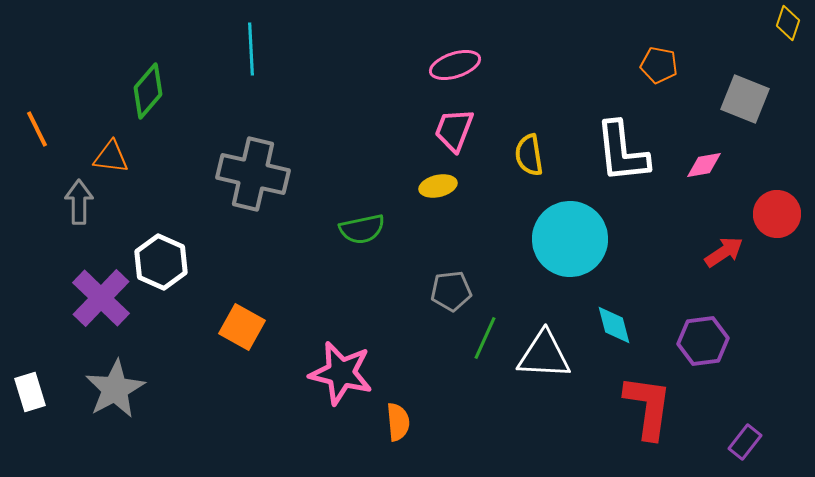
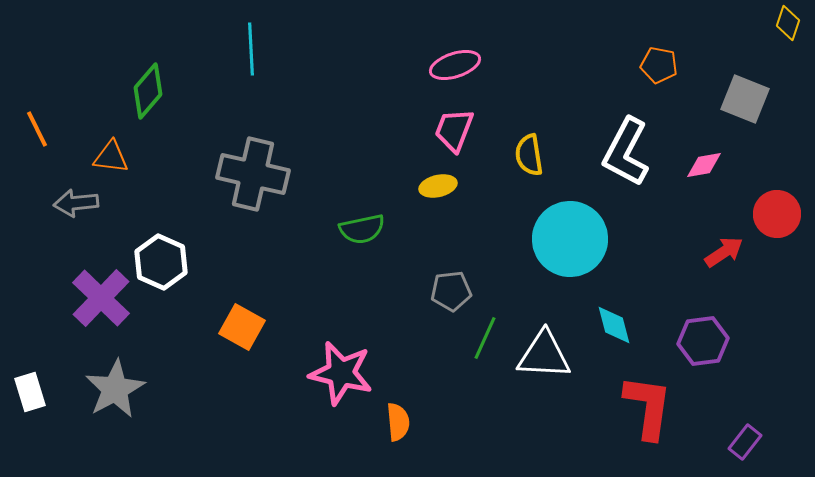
white L-shape: moved 4 px right; rotated 34 degrees clockwise
gray arrow: moved 3 px left, 1 px down; rotated 96 degrees counterclockwise
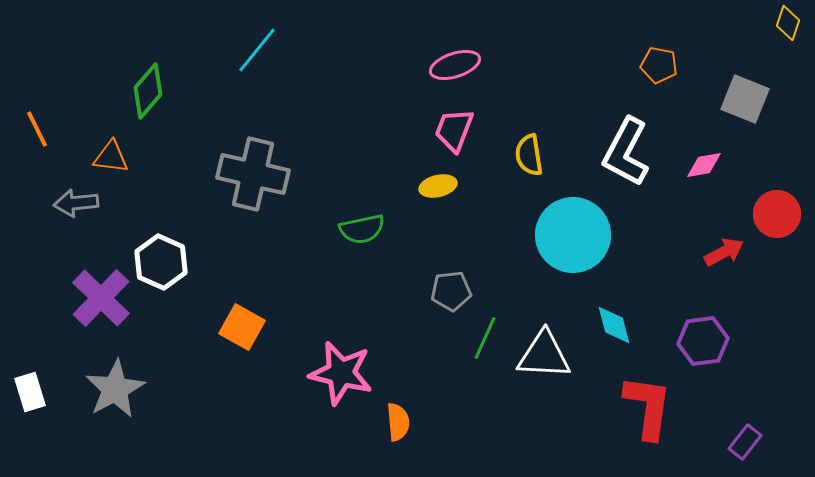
cyan line: moved 6 px right, 1 px down; rotated 42 degrees clockwise
cyan circle: moved 3 px right, 4 px up
red arrow: rotated 6 degrees clockwise
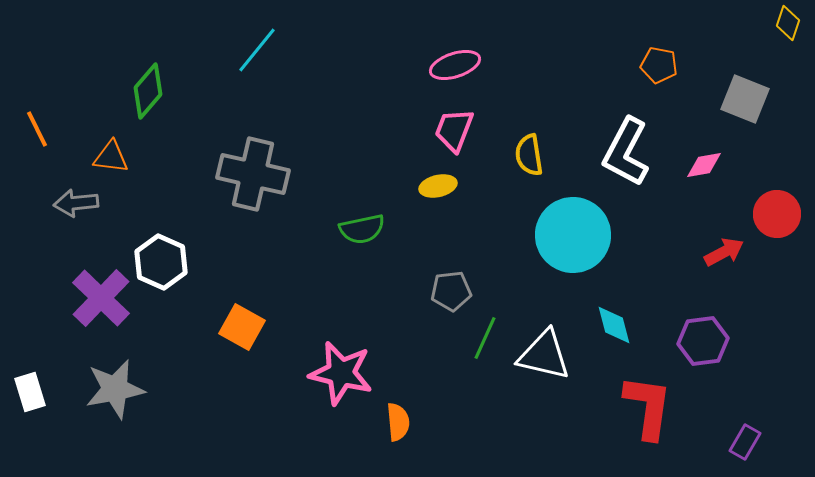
white triangle: rotated 10 degrees clockwise
gray star: rotated 18 degrees clockwise
purple rectangle: rotated 8 degrees counterclockwise
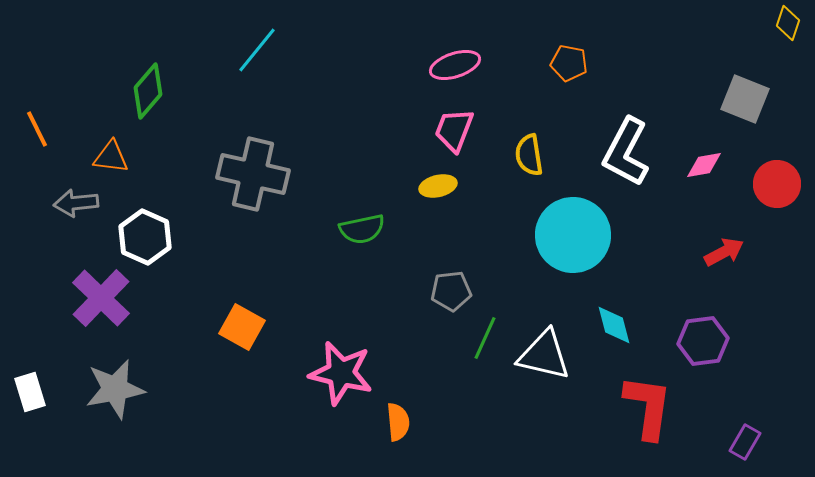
orange pentagon: moved 90 px left, 2 px up
red circle: moved 30 px up
white hexagon: moved 16 px left, 25 px up
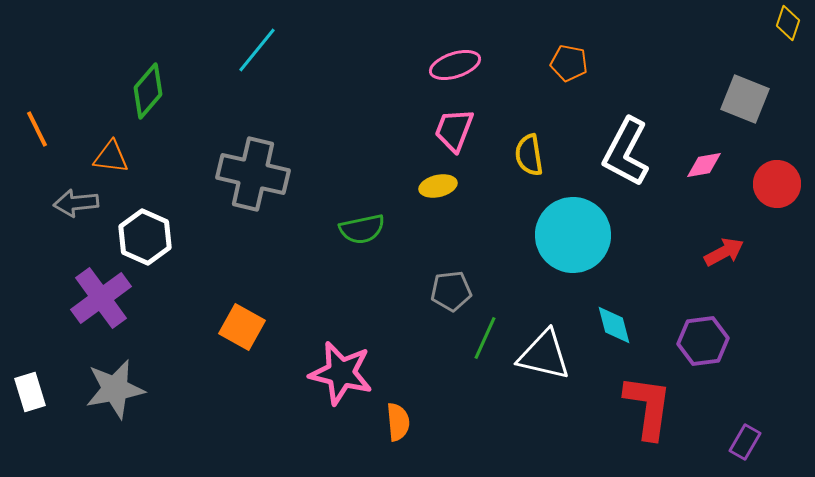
purple cross: rotated 10 degrees clockwise
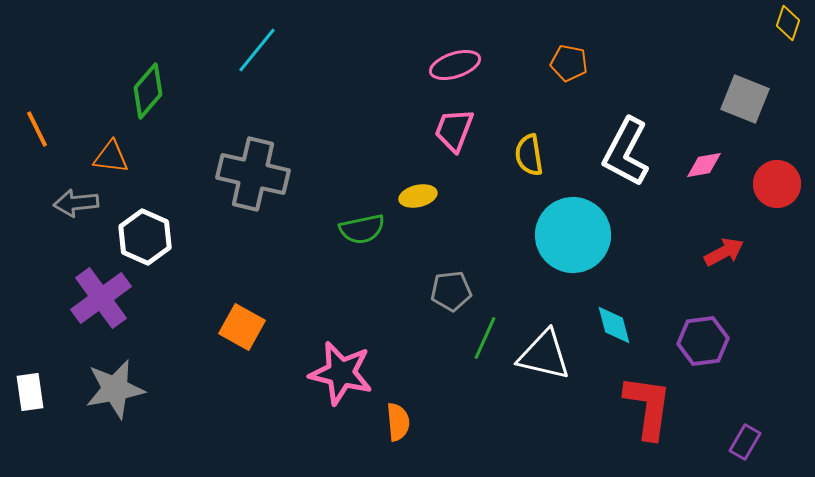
yellow ellipse: moved 20 px left, 10 px down
white rectangle: rotated 9 degrees clockwise
